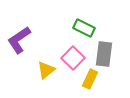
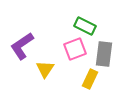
green rectangle: moved 1 px right, 2 px up
purple L-shape: moved 3 px right, 6 px down
pink square: moved 2 px right, 9 px up; rotated 25 degrees clockwise
yellow triangle: moved 1 px left, 1 px up; rotated 18 degrees counterclockwise
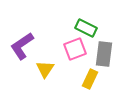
green rectangle: moved 1 px right, 2 px down
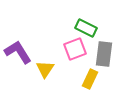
purple L-shape: moved 4 px left, 6 px down; rotated 92 degrees clockwise
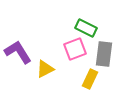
yellow triangle: rotated 30 degrees clockwise
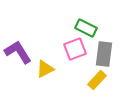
yellow rectangle: moved 7 px right, 1 px down; rotated 18 degrees clockwise
